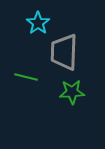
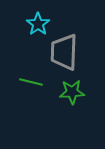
cyan star: moved 1 px down
green line: moved 5 px right, 5 px down
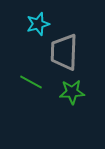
cyan star: rotated 20 degrees clockwise
green line: rotated 15 degrees clockwise
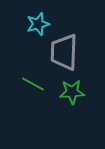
green line: moved 2 px right, 2 px down
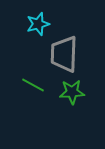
gray trapezoid: moved 2 px down
green line: moved 1 px down
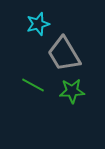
gray trapezoid: rotated 33 degrees counterclockwise
green star: moved 1 px up
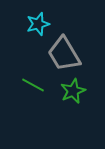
green star: moved 1 px right; rotated 20 degrees counterclockwise
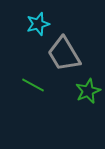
green star: moved 15 px right
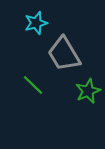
cyan star: moved 2 px left, 1 px up
green line: rotated 15 degrees clockwise
